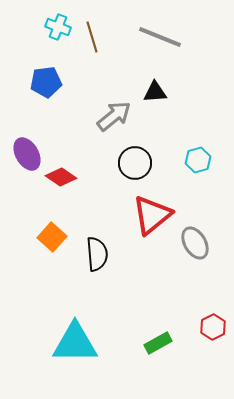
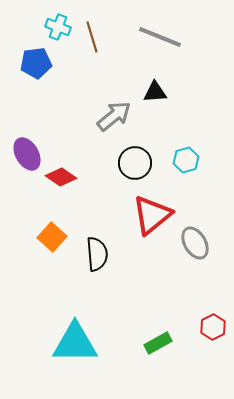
blue pentagon: moved 10 px left, 19 px up
cyan hexagon: moved 12 px left
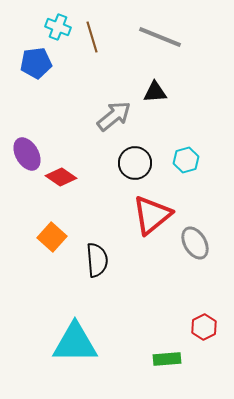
black semicircle: moved 6 px down
red hexagon: moved 9 px left
green rectangle: moved 9 px right, 16 px down; rotated 24 degrees clockwise
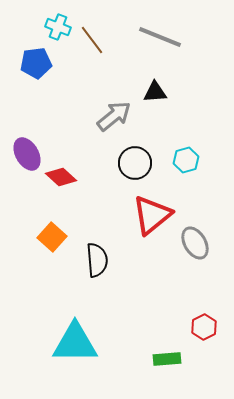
brown line: moved 3 px down; rotated 20 degrees counterclockwise
red diamond: rotated 8 degrees clockwise
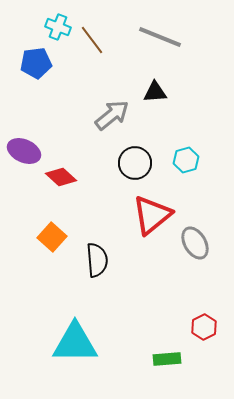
gray arrow: moved 2 px left, 1 px up
purple ellipse: moved 3 px left, 3 px up; rotated 36 degrees counterclockwise
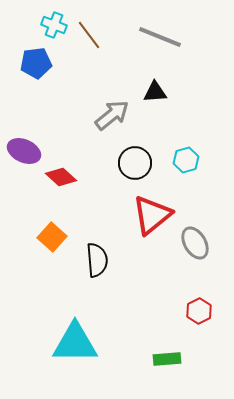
cyan cross: moved 4 px left, 2 px up
brown line: moved 3 px left, 5 px up
red hexagon: moved 5 px left, 16 px up
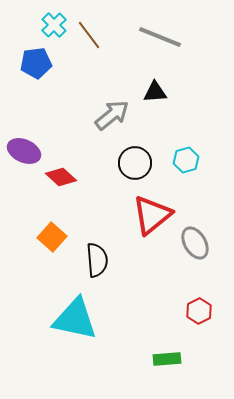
cyan cross: rotated 25 degrees clockwise
cyan triangle: moved 24 px up; rotated 12 degrees clockwise
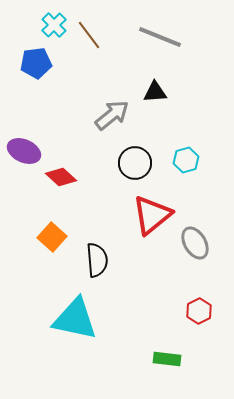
green rectangle: rotated 12 degrees clockwise
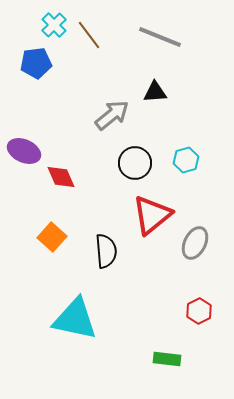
red diamond: rotated 24 degrees clockwise
gray ellipse: rotated 56 degrees clockwise
black semicircle: moved 9 px right, 9 px up
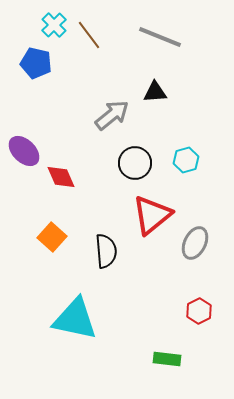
blue pentagon: rotated 20 degrees clockwise
purple ellipse: rotated 20 degrees clockwise
